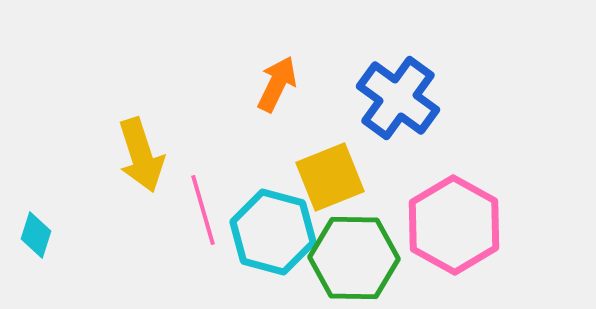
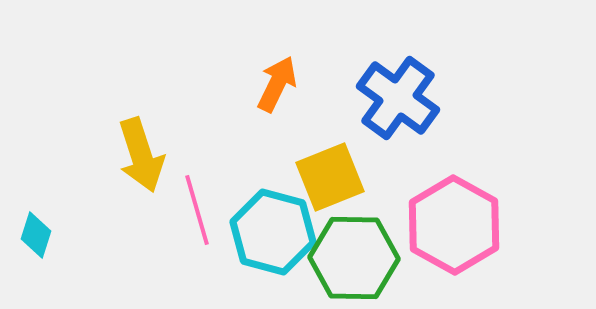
pink line: moved 6 px left
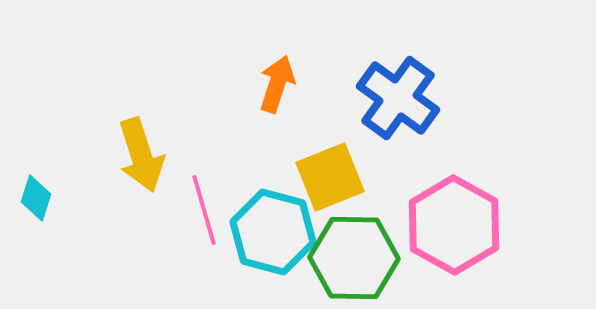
orange arrow: rotated 8 degrees counterclockwise
pink line: moved 7 px right
cyan diamond: moved 37 px up
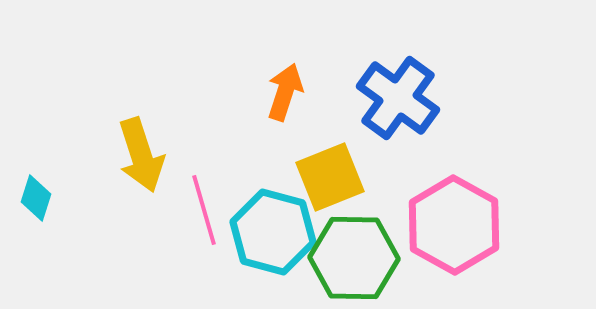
orange arrow: moved 8 px right, 8 px down
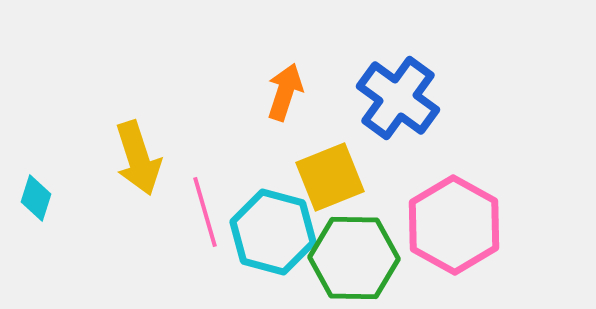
yellow arrow: moved 3 px left, 3 px down
pink line: moved 1 px right, 2 px down
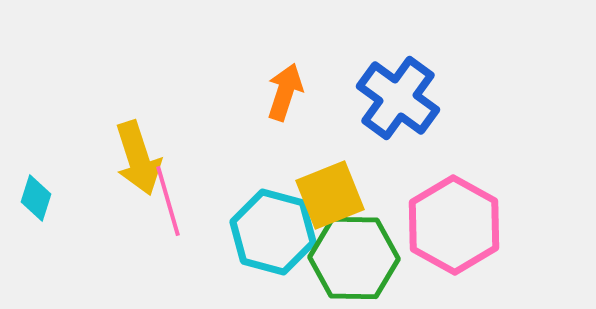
yellow square: moved 18 px down
pink line: moved 37 px left, 11 px up
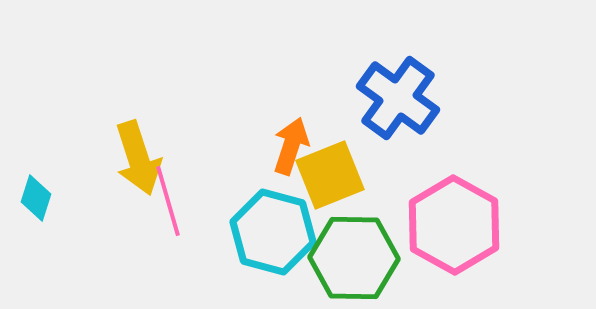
orange arrow: moved 6 px right, 54 px down
yellow square: moved 20 px up
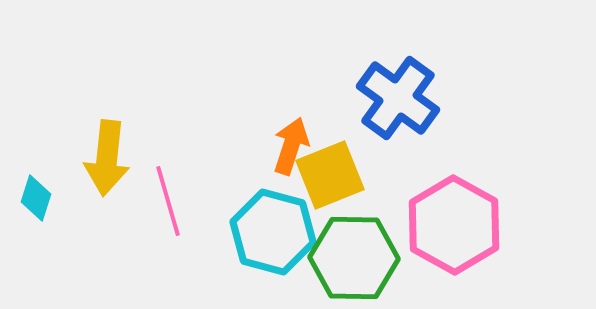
yellow arrow: moved 31 px left; rotated 24 degrees clockwise
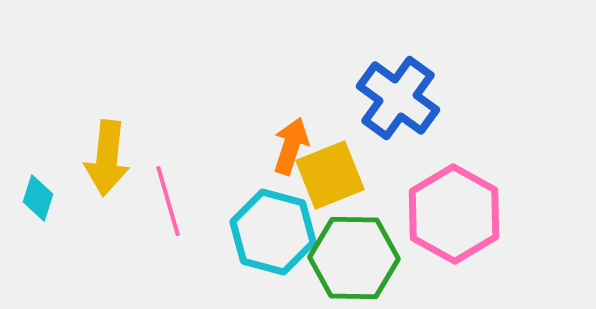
cyan diamond: moved 2 px right
pink hexagon: moved 11 px up
